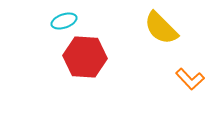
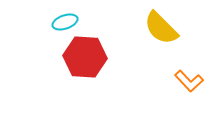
cyan ellipse: moved 1 px right, 1 px down
orange L-shape: moved 1 px left, 2 px down
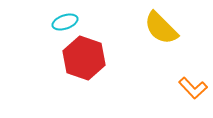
red hexagon: moved 1 px left, 1 px down; rotated 15 degrees clockwise
orange L-shape: moved 4 px right, 7 px down
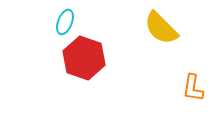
cyan ellipse: rotated 50 degrees counterclockwise
orange L-shape: rotated 52 degrees clockwise
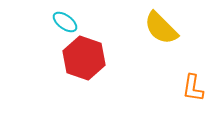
cyan ellipse: rotated 75 degrees counterclockwise
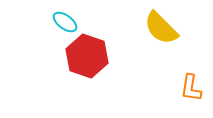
red hexagon: moved 3 px right, 2 px up
orange L-shape: moved 2 px left
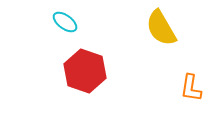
yellow semicircle: rotated 15 degrees clockwise
red hexagon: moved 2 px left, 15 px down
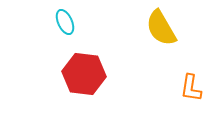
cyan ellipse: rotated 30 degrees clockwise
red hexagon: moved 1 px left, 3 px down; rotated 12 degrees counterclockwise
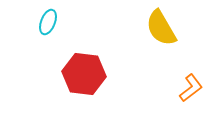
cyan ellipse: moved 17 px left; rotated 45 degrees clockwise
orange L-shape: rotated 136 degrees counterclockwise
